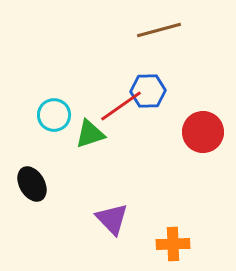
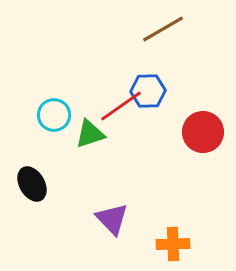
brown line: moved 4 px right, 1 px up; rotated 15 degrees counterclockwise
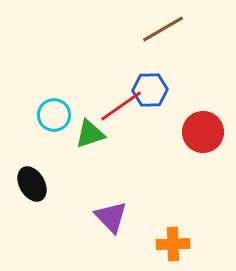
blue hexagon: moved 2 px right, 1 px up
purple triangle: moved 1 px left, 2 px up
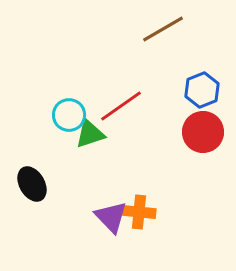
blue hexagon: moved 52 px right; rotated 20 degrees counterclockwise
cyan circle: moved 15 px right
orange cross: moved 34 px left, 32 px up; rotated 8 degrees clockwise
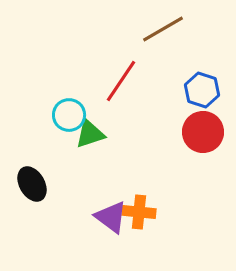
blue hexagon: rotated 20 degrees counterclockwise
red line: moved 25 px up; rotated 21 degrees counterclockwise
purple triangle: rotated 9 degrees counterclockwise
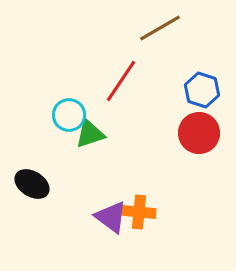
brown line: moved 3 px left, 1 px up
red circle: moved 4 px left, 1 px down
black ellipse: rotated 28 degrees counterclockwise
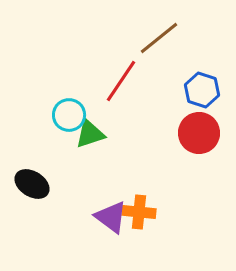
brown line: moved 1 px left, 10 px down; rotated 9 degrees counterclockwise
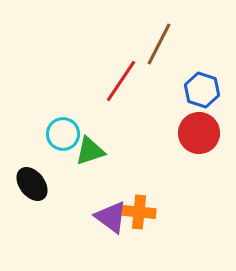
brown line: moved 6 px down; rotated 24 degrees counterclockwise
cyan circle: moved 6 px left, 19 px down
green triangle: moved 17 px down
black ellipse: rotated 20 degrees clockwise
